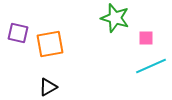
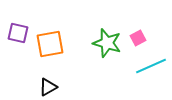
green star: moved 8 px left, 25 px down
pink square: moved 8 px left; rotated 28 degrees counterclockwise
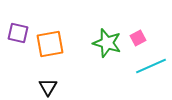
black triangle: rotated 30 degrees counterclockwise
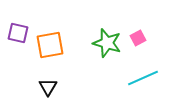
orange square: moved 1 px down
cyan line: moved 8 px left, 12 px down
